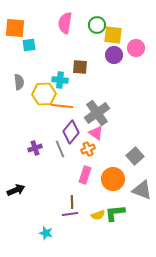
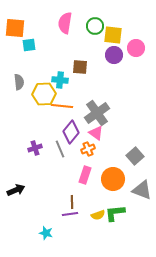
green circle: moved 2 px left, 1 px down
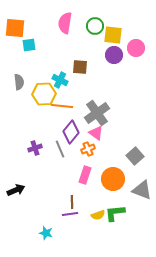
cyan cross: rotated 21 degrees clockwise
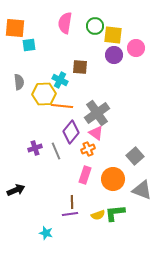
gray line: moved 4 px left, 2 px down
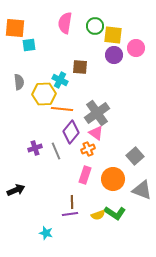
orange line: moved 3 px down
green L-shape: rotated 140 degrees counterclockwise
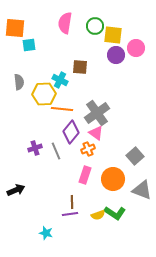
purple circle: moved 2 px right
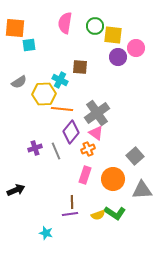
purple circle: moved 2 px right, 2 px down
gray semicircle: rotated 63 degrees clockwise
gray triangle: rotated 25 degrees counterclockwise
